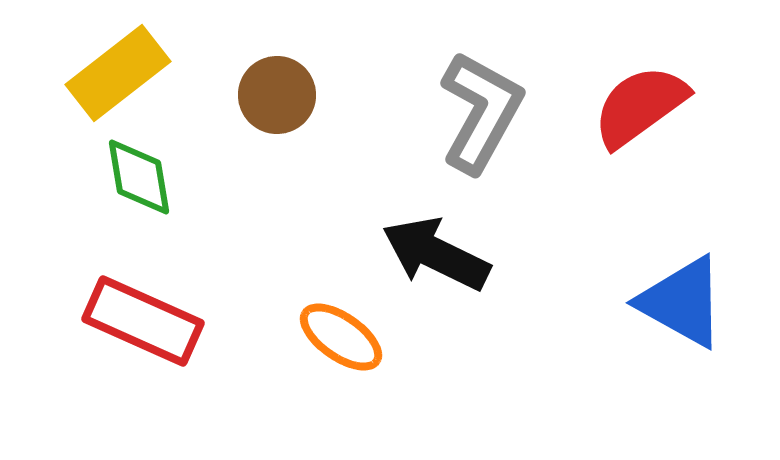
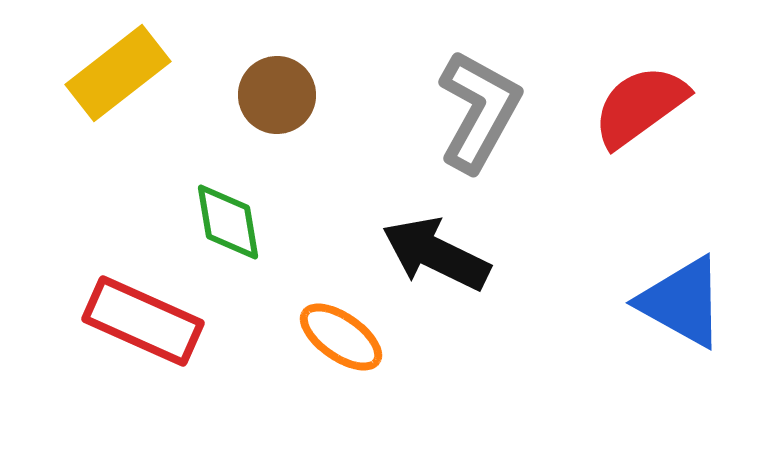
gray L-shape: moved 2 px left, 1 px up
green diamond: moved 89 px right, 45 px down
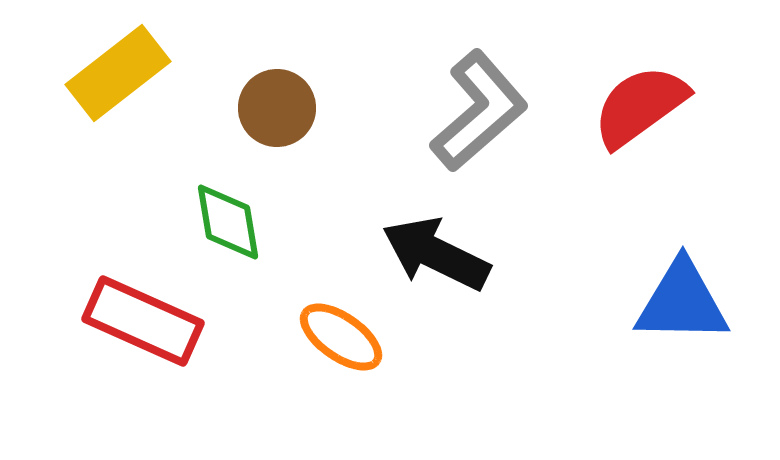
brown circle: moved 13 px down
gray L-shape: rotated 20 degrees clockwise
blue triangle: rotated 28 degrees counterclockwise
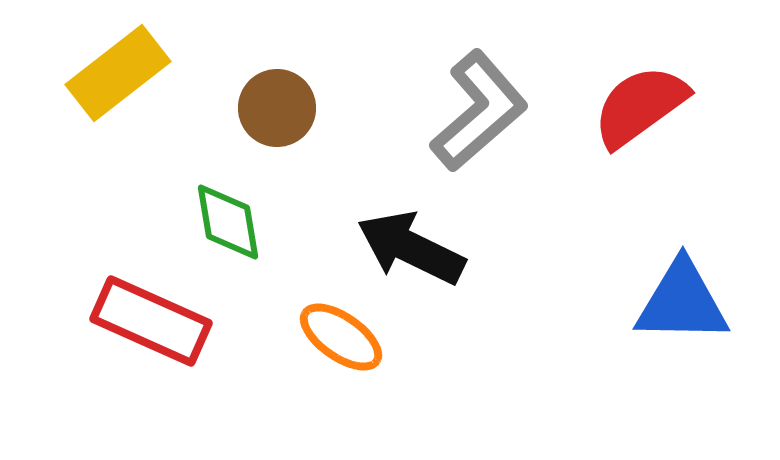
black arrow: moved 25 px left, 6 px up
red rectangle: moved 8 px right
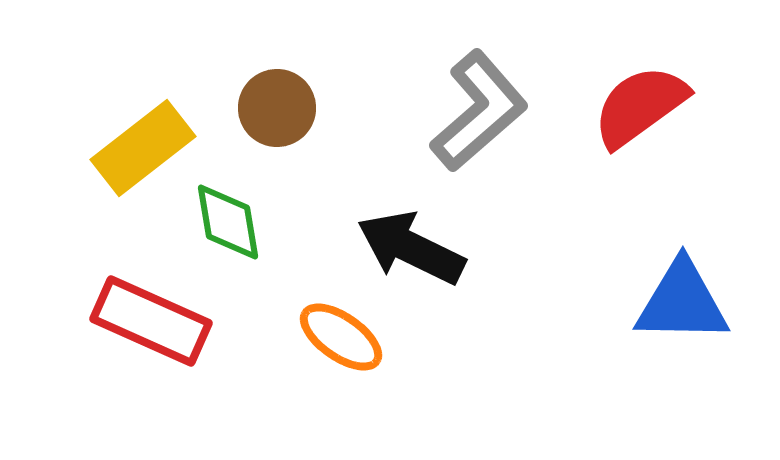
yellow rectangle: moved 25 px right, 75 px down
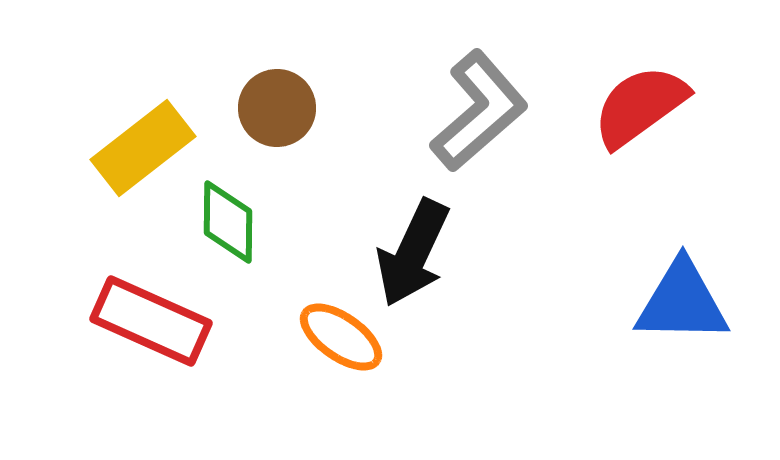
green diamond: rotated 10 degrees clockwise
black arrow: moved 2 px right, 5 px down; rotated 91 degrees counterclockwise
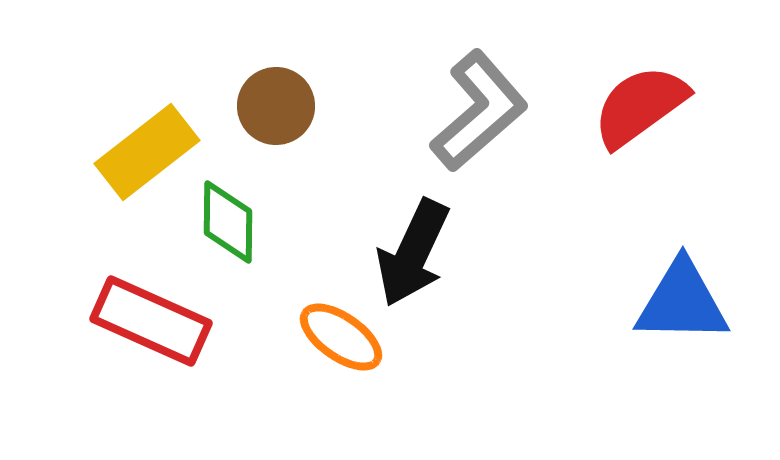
brown circle: moved 1 px left, 2 px up
yellow rectangle: moved 4 px right, 4 px down
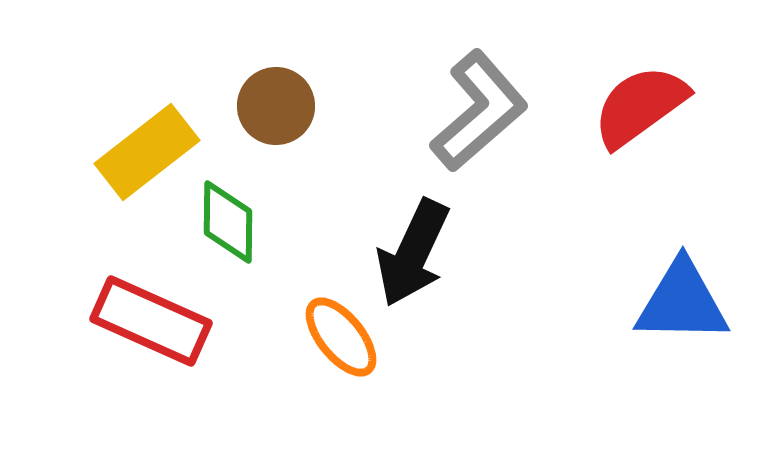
orange ellipse: rotated 16 degrees clockwise
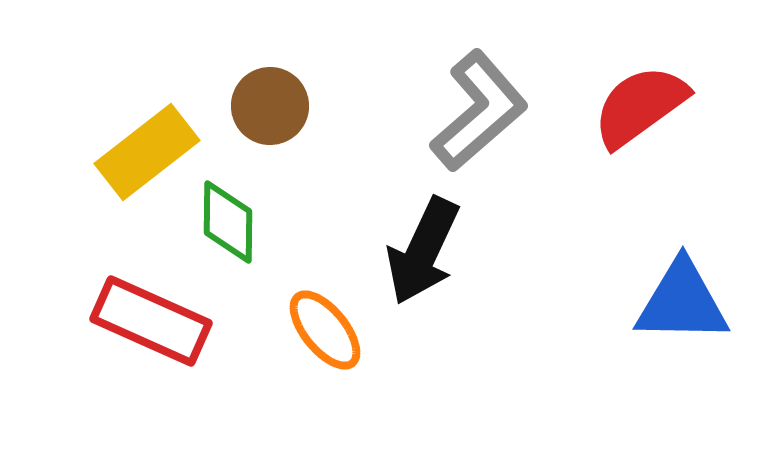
brown circle: moved 6 px left
black arrow: moved 10 px right, 2 px up
orange ellipse: moved 16 px left, 7 px up
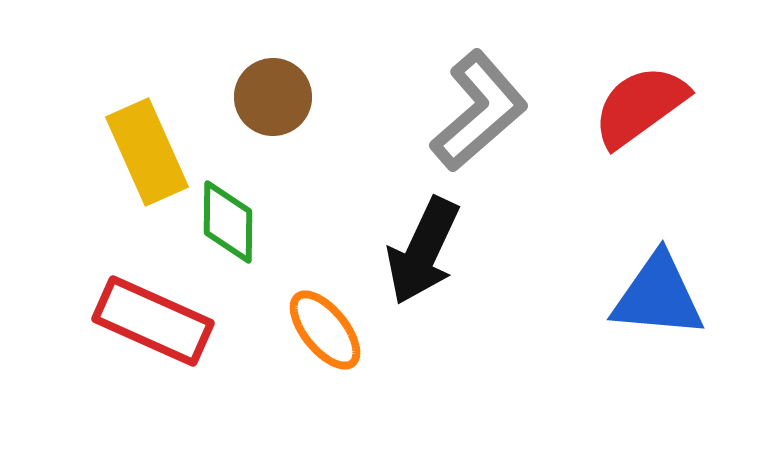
brown circle: moved 3 px right, 9 px up
yellow rectangle: rotated 76 degrees counterclockwise
blue triangle: moved 24 px left, 6 px up; rotated 4 degrees clockwise
red rectangle: moved 2 px right
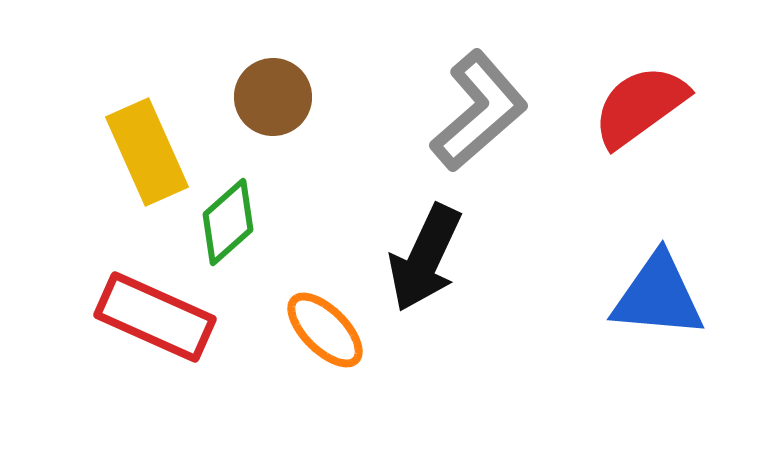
green diamond: rotated 48 degrees clockwise
black arrow: moved 2 px right, 7 px down
red rectangle: moved 2 px right, 4 px up
orange ellipse: rotated 6 degrees counterclockwise
